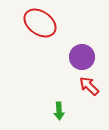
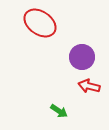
red arrow: rotated 30 degrees counterclockwise
green arrow: rotated 54 degrees counterclockwise
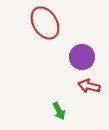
red ellipse: moved 5 px right; rotated 24 degrees clockwise
green arrow: rotated 30 degrees clockwise
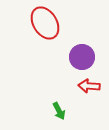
red arrow: rotated 10 degrees counterclockwise
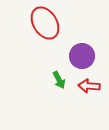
purple circle: moved 1 px up
green arrow: moved 31 px up
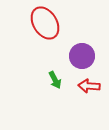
green arrow: moved 4 px left
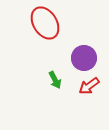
purple circle: moved 2 px right, 2 px down
red arrow: rotated 40 degrees counterclockwise
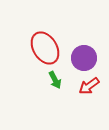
red ellipse: moved 25 px down
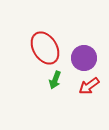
green arrow: rotated 48 degrees clockwise
